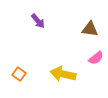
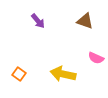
brown triangle: moved 5 px left, 8 px up; rotated 12 degrees clockwise
pink semicircle: rotated 63 degrees clockwise
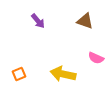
orange square: rotated 32 degrees clockwise
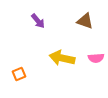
pink semicircle: rotated 28 degrees counterclockwise
yellow arrow: moved 1 px left, 16 px up
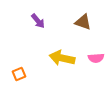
brown triangle: moved 2 px left, 1 px down
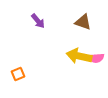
yellow arrow: moved 17 px right, 2 px up
orange square: moved 1 px left
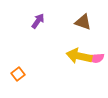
purple arrow: rotated 105 degrees counterclockwise
orange square: rotated 16 degrees counterclockwise
